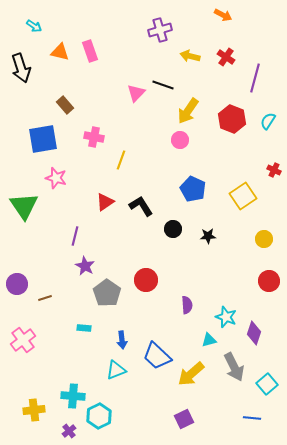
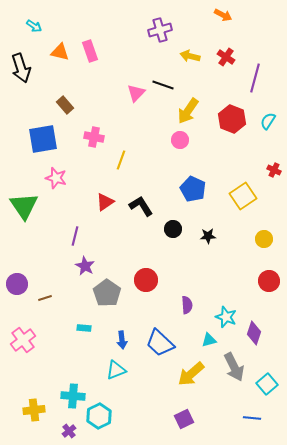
blue trapezoid at (157, 356): moved 3 px right, 13 px up
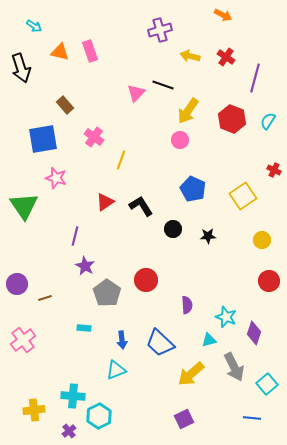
pink cross at (94, 137): rotated 24 degrees clockwise
yellow circle at (264, 239): moved 2 px left, 1 px down
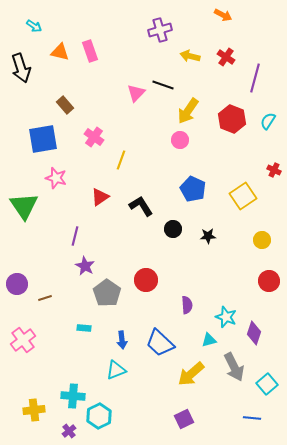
red triangle at (105, 202): moved 5 px left, 5 px up
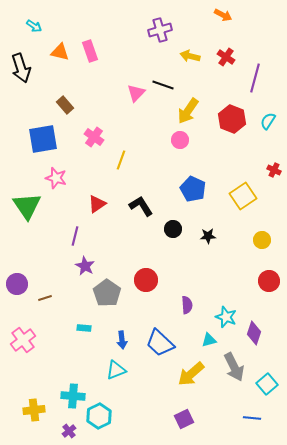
red triangle at (100, 197): moved 3 px left, 7 px down
green triangle at (24, 206): moved 3 px right
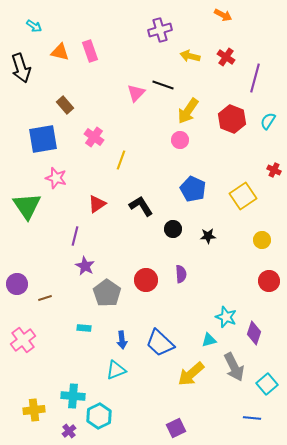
purple semicircle at (187, 305): moved 6 px left, 31 px up
purple square at (184, 419): moved 8 px left, 9 px down
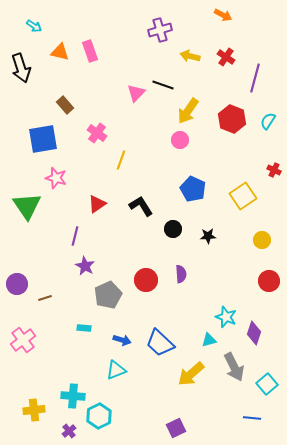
pink cross at (94, 137): moved 3 px right, 4 px up
gray pentagon at (107, 293): moved 1 px right, 2 px down; rotated 12 degrees clockwise
blue arrow at (122, 340): rotated 66 degrees counterclockwise
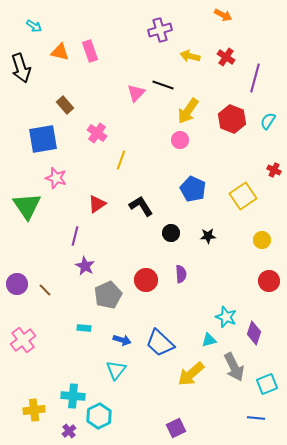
black circle at (173, 229): moved 2 px left, 4 px down
brown line at (45, 298): moved 8 px up; rotated 64 degrees clockwise
cyan triangle at (116, 370): rotated 30 degrees counterclockwise
cyan square at (267, 384): rotated 20 degrees clockwise
blue line at (252, 418): moved 4 px right
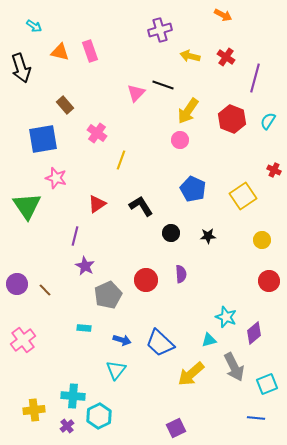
purple diamond at (254, 333): rotated 30 degrees clockwise
purple cross at (69, 431): moved 2 px left, 5 px up
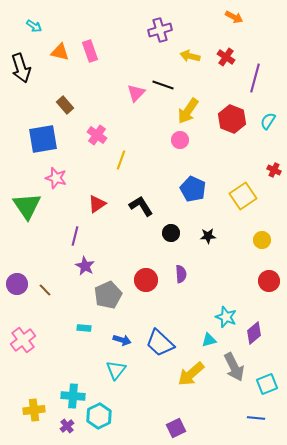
orange arrow at (223, 15): moved 11 px right, 2 px down
pink cross at (97, 133): moved 2 px down
